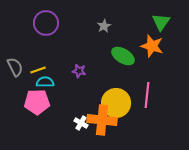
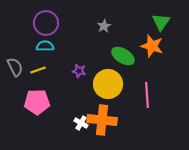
cyan semicircle: moved 36 px up
pink line: rotated 10 degrees counterclockwise
yellow circle: moved 8 px left, 19 px up
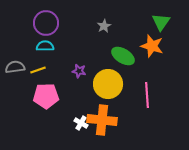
gray semicircle: rotated 72 degrees counterclockwise
pink pentagon: moved 9 px right, 6 px up
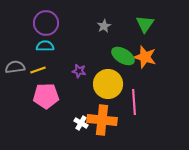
green triangle: moved 16 px left, 2 px down
orange star: moved 7 px left, 11 px down
pink line: moved 13 px left, 7 px down
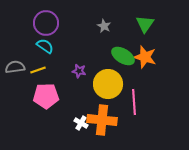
gray star: rotated 16 degrees counterclockwise
cyan semicircle: rotated 36 degrees clockwise
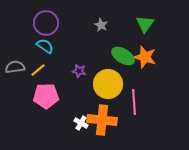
gray star: moved 3 px left, 1 px up
yellow line: rotated 21 degrees counterclockwise
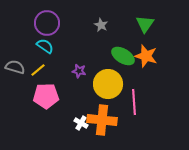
purple circle: moved 1 px right
orange star: moved 1 px right, 1 px up
gray semicircle: rotated 24 degrees clockwise
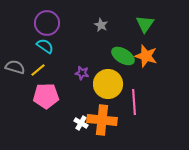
purple star: moved 3 px right, 2 px down
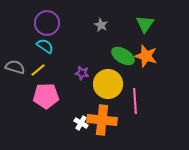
pink line: moved 1 px right, 1 px up
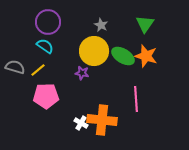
purple circle: moved 1 px right, 1 px up
yellow circle: moved 14 px left, 33 px up
pink line: moved 1 px right, 2 px up
